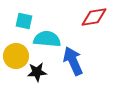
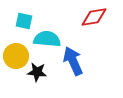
black star: rotated 12 degrees clockwise
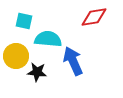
cyan semicircle: moved 1 px right
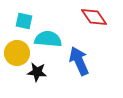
red diamond: rotated 64 degrees clockwise
yellow circle: moved 1 px right, 3 px up
blue arrow: moved 6 px right
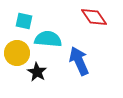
black star: rotated 24 degrees clockwise
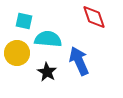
red diamond: rotated 16 degrees clockwise
black star: moved 10 px right
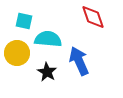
red diamond: moved 1 px left
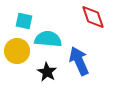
yellow circle: moved 2 px up
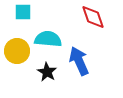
cyan square: moved 1 px left, 9 px up; rotated 12 degrees counterclockwise
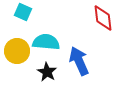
cyan square: rotated 24 degrees clockwise
red diamond: moved 10 px right, 1 px down; rotated 12 degrees clockwise
cyan semicircle: moved 2 px left, 3 px down
